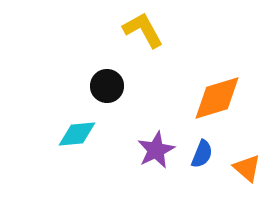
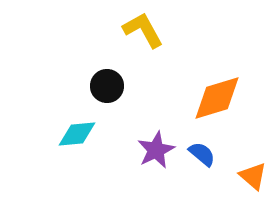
blue semicircle: rotated 72 degrees counterclockwise
orange triangle: moved 6 px right, 8 px down
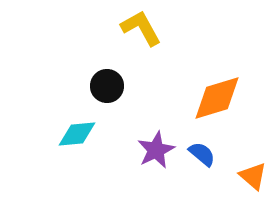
yellow L-shape: moved 2 px left, 2 px up
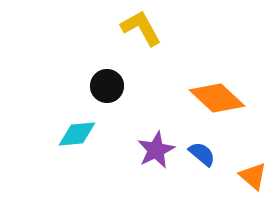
orange diamond: rotated 60 degrees clockwise
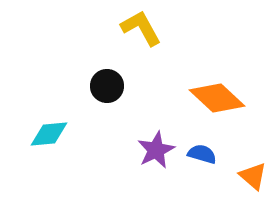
cyan diamond: moved 28 px left
blue semicircle: rotated 24 degrees counterclockwise
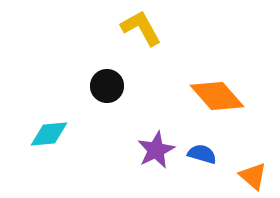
orange diamond: moved 2 px up; rotated 6 degrees clockwise
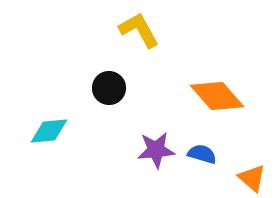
yellow L-shape: moved 2 px left, 2 px down
black circle: moved 2 px right, 2 px down
cyan diamond: moved 3 px up
purple star: rotated 21 degrees clockwise
orange triangle: moved 1 px left, 2 px down
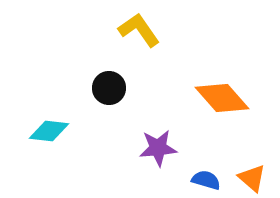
yellow L-shape: rotated 6 degrees counterclockwise
orange diamond: moved 5 px right, 2 px down
cyan diamond: rotated 12 degrees clockwise
purple star: moved 2 px right, 2 px up
blue semicircle: moved 4 px right, 26 px down
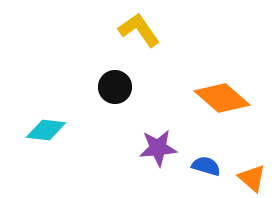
black circle: moved 6 px right, 1 px up
orange diamond: rotated 8 degrees counterclockwise
cyan diamond: moved 3 px left, 1 px up
blue semicircle: moved 14 px up
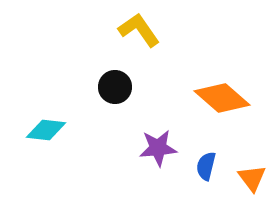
blue semicircle: rotated 92 degrees counterclockwise
orange triangle: rotated 12 degrees clockwise
